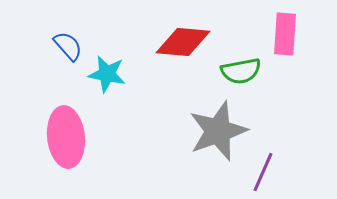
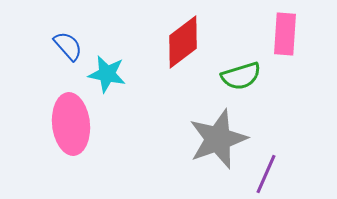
red diamond: rotated 42 degrees counterclockwise
green semicircle: moved 5 px down; rotated 6 degrees counterclockwise
gray star: moved 8 px down
pink ellipse: moved 5 px right, 13 px up
purple line: moved 3 px right, 2 px down
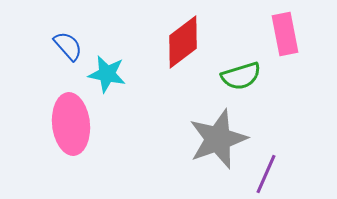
pink rectangle: rotated 15 degrees counterclockwise
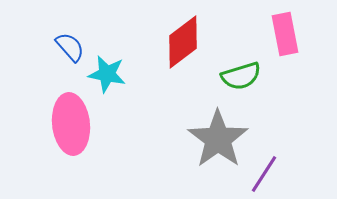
blue semicircle: moved 2 px right, 1 px down
gray star: rotated 16 degrees counterclockwise
purple line: moved 2 px left; rotated 9 degrees clockwise
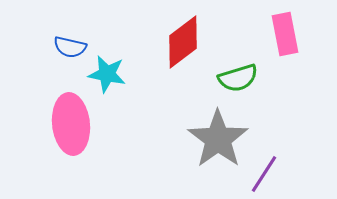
blue semicircle: rotated 144 degrees clockwise
green semicircle: moved 3 px left, 2 px down
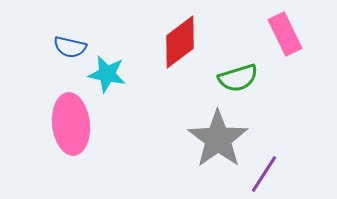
pink rectangle: rotated 15 degrees counterclockwise
red diamond: moved 3 px left
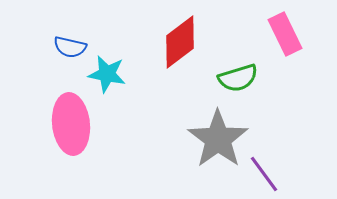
purple line: rotated 69 degrees counterclockwise
